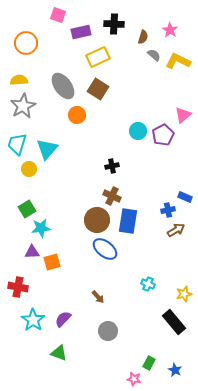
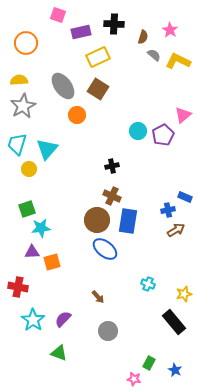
green square at (27, 209): rotated 12 degrees clockwise
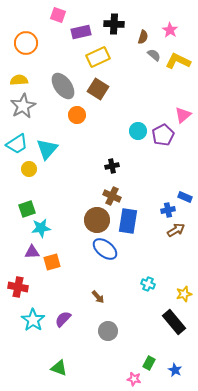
cyan trapezoid at (17, 144): rotated 140 degrees counterclockwise
green triangle at (59, 353): moved 15 px down
